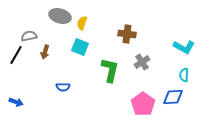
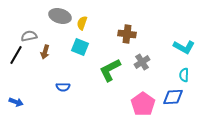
green L-shape: rotated 130 degrees counterclockwise
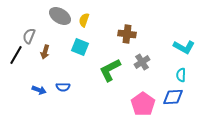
gray ellipse: rotated 15 degrees clockwise
yellow semicircle: moved 2 px right, 3 px up
gray semicircle: rotated 56 degrees counterclockwise
cyan semicircle: moved 3 px left
blue arrow: moved 23 px right, 12 px up
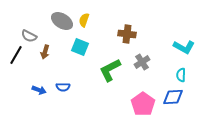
gray ellipse: moved 2 px right, 5 px down
gray semicircle: rotated 84 degrees counterclockwise
